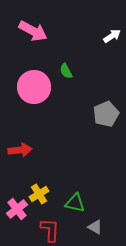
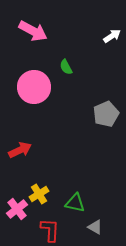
green semicircle: moved 4 px up
red arrow: rotated 20 degrees counterclockwise
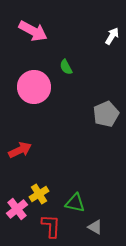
white arrow: rotated 24 degrees counterclockwise
red L-shape: moved 1 px right, 4 px up
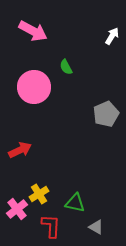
gray triangle: moved 1 px right
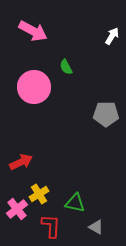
gray pentagon: rotated 25 degrees clockwise
red arrow: moved 1 px right, 12 px down
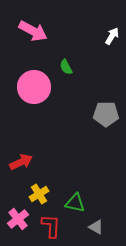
pink cross: moved 1 px right, 10 px down
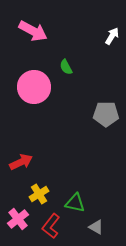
red L-shape: rotated 145 degrees counterclockwise
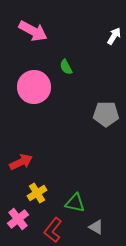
white arrow: moved 2 px right
yellow cross: moved 2 px left, 1 px up
red L-shape: moved 2 px right, 4 px down
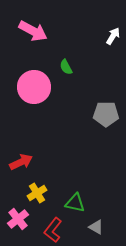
white arrow: moved 1 px left
